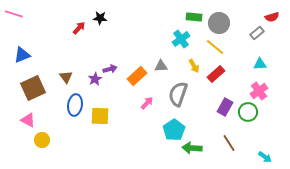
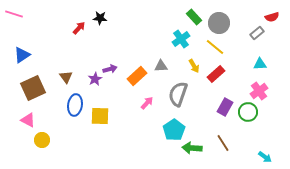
green rectangle: rotated 42 degrees clockwise
blue triangle: rotated 12 degrees counterclockwise
brown line: moved 6 px left
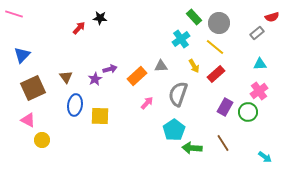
blue triangle: rotated 12 degrees counterclockwise
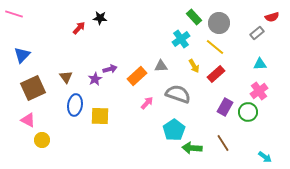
gray semicircle: rotated 90 degrees clockwise
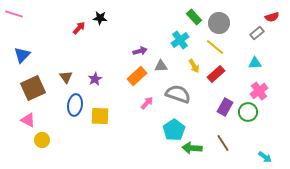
cyan cross: moved 1 px left, 1 px down
cyan triangle: moved 5 px left, 1 px up
purple arrow: moved 30 px right, 18 px up
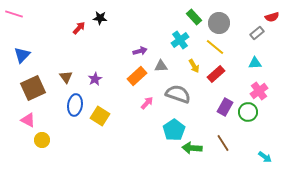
yellow square: rotated 30 degrees clockwise
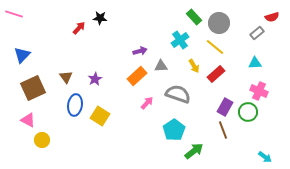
pink cross: rotated 30 degrees counterclockwise
brown line: moved 13 px up; rotated 12 degrees clockwise
green arrow: moved 2 px right, 3 px down; rotated 138 degrees clockwise
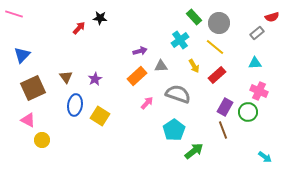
red rectangle: moved 1 px right, 1 px down
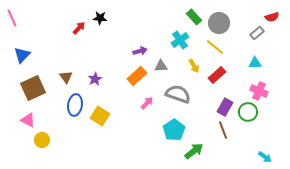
pink line: moved 2 px left, 4 px down; rotated 48 degrees clockwise
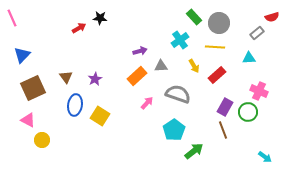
red arrow: rotated 16 degrees clockwise
yellow line: rotated 36 degrees counterclockwise
cyan triangle: moved 6 px left, 5 px up
